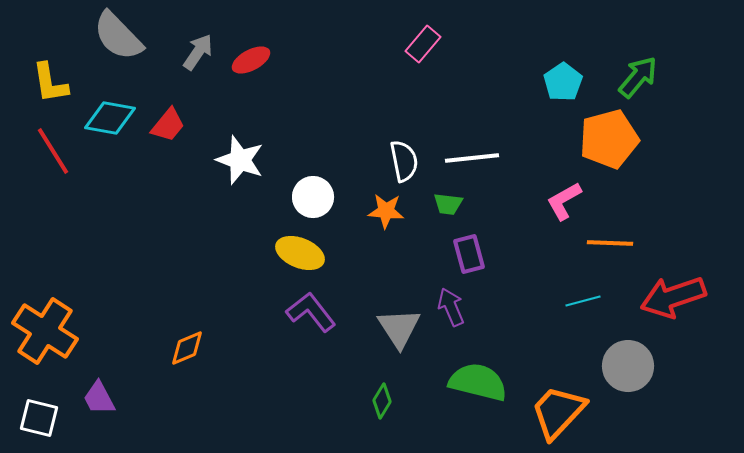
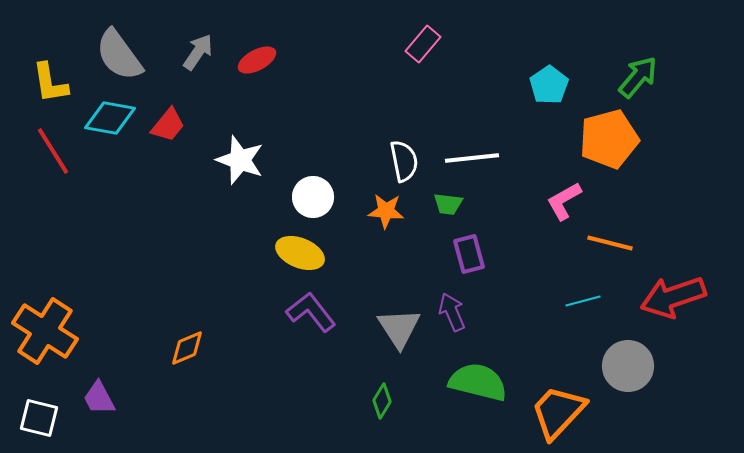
gray semicircle: moved 1 px right, 19 px down; rotated 8 degrees clockwise
red ellipse: moved 6 px right
cyan pentagon: moved 14 px left, 3 px down
orange line: rotated 12 degrees clockwise
purple arrow: moved 1 px right, 5 px down
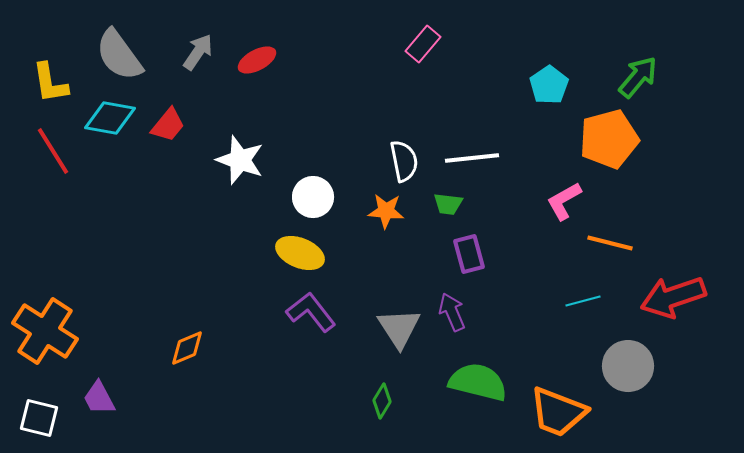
orange trapezoid: rotated 112 degrees counterclockwise
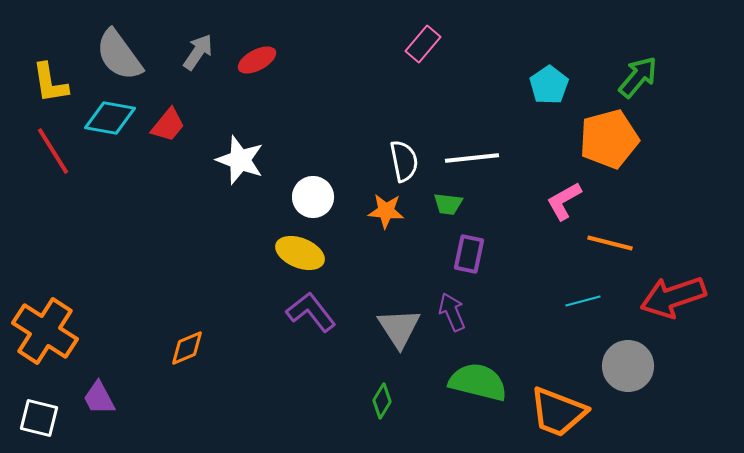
purple rectangle: rotated 27 degrees clockwise
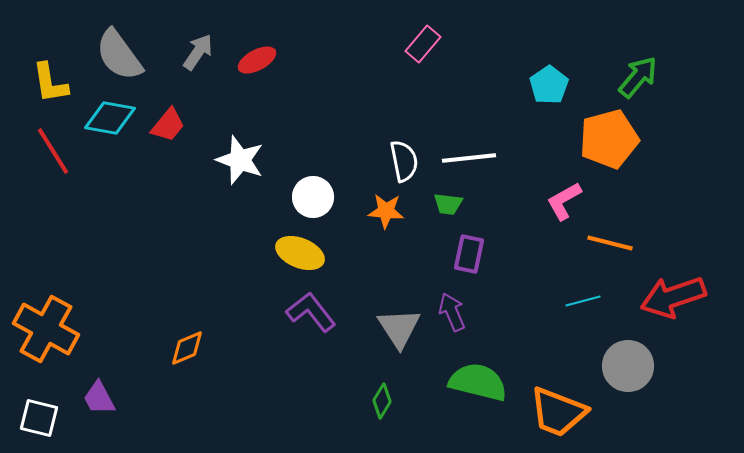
white line: moved 3 px left
orange cross: moved 1 px right, 2 px up; rotated 4 degrees counterclockwise
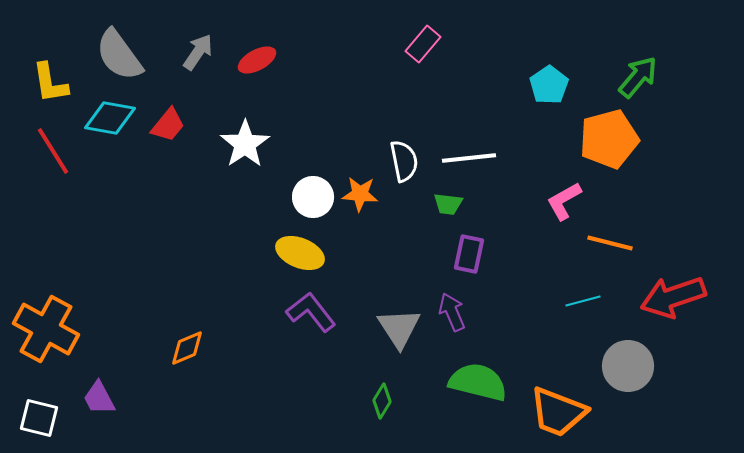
white star: moved 5 px right, 16 px up; rotated 18 degrees clockwise
orange star: moved 26 px left, 17 px up
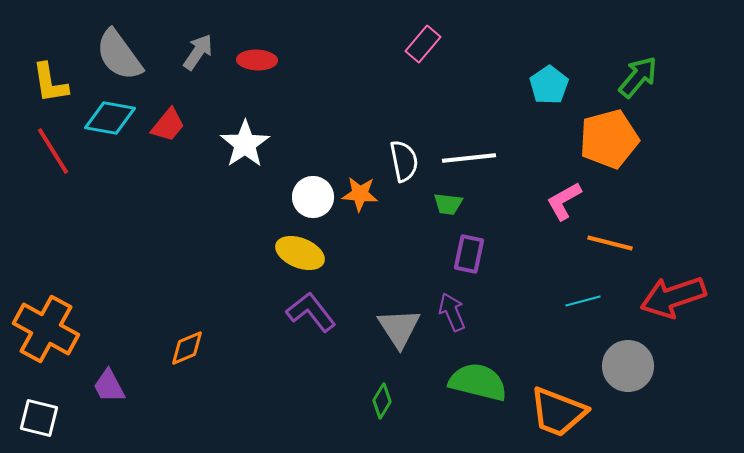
red ellipse: rotated 30 degrees clockwise
purple trapezoid: moved 10 px right, 12 px up
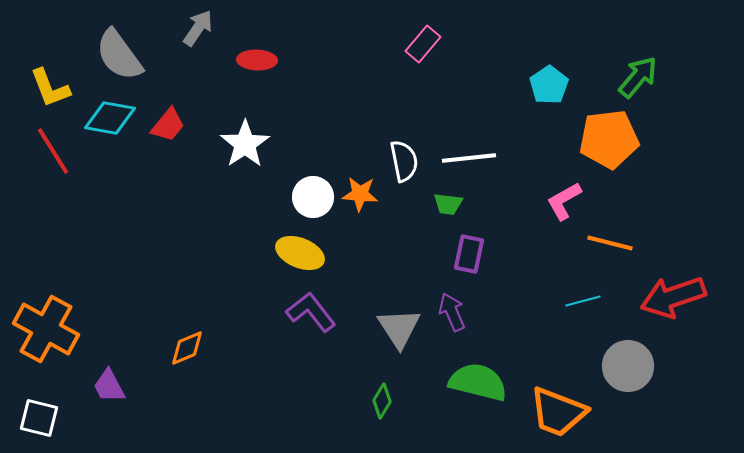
gray arrow: moved 24 px up
yellow L-shape: moved 5 px down; rotated 12 degrees counterclockwise
orange pentagon: rotated 8 degrees clockwise
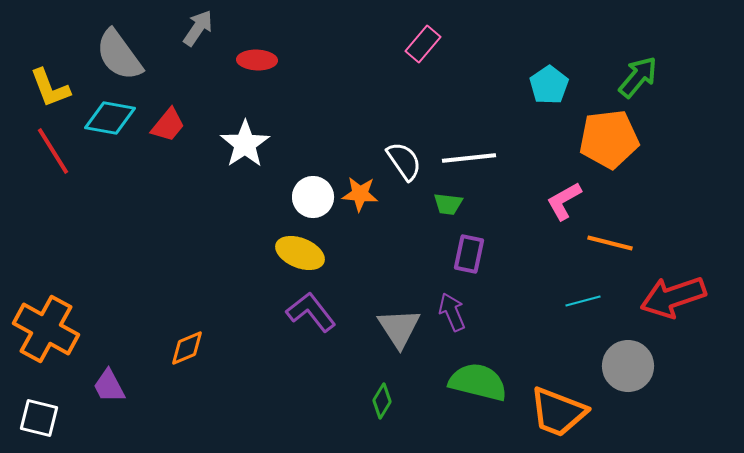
white semicircle: rotated 24 degrees counterclockwise
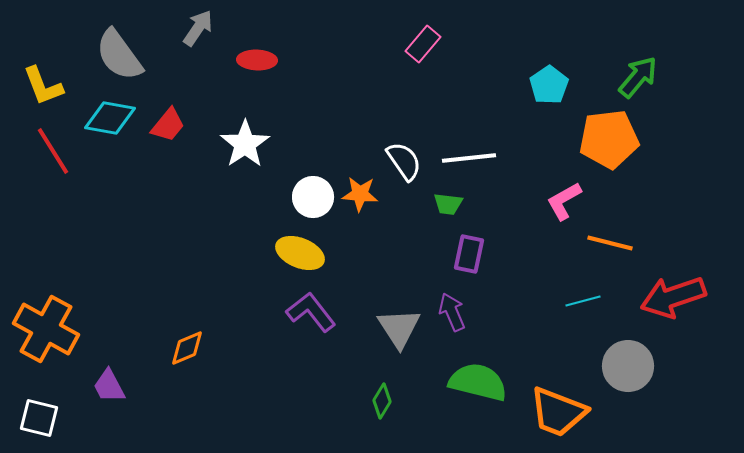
yellow L-shape: moved 7 px left, 2 px up
